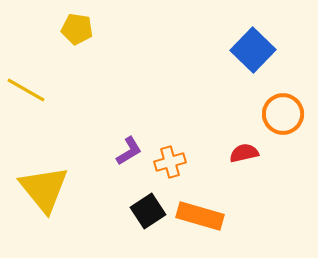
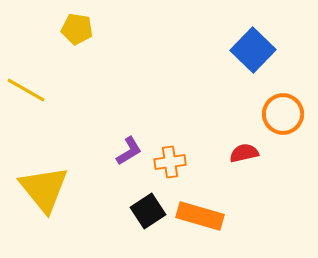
orange cross: rotated 8 degrees clockwise
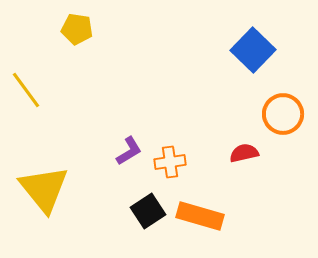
yellow line: rotated 24 degrees clockwise
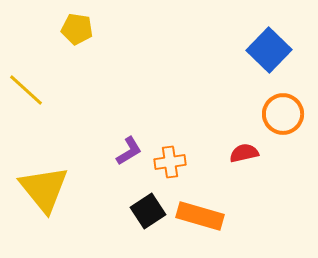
blue square: moved 16 px right
yellow line: rotated 12 degrees counterclockwise
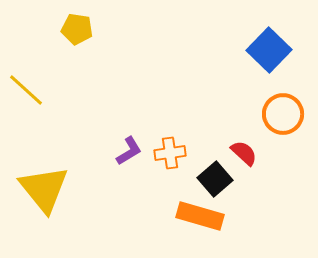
red semicircle: rotated 56 degrees clockwise
orange cross: moved 9 px up
black square: moved 67 px right, 32 px up; rotated 8 degrees counterclockwise
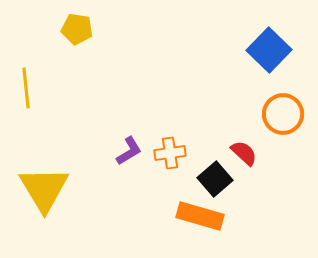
yellow line: moved 2 px up; rotated 42 degrees clockwise
yellow triangle: rotated 8 degrees clockwise
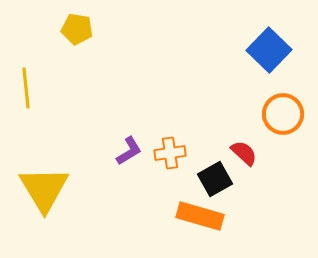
black square: rotated 12 degrees clockwise
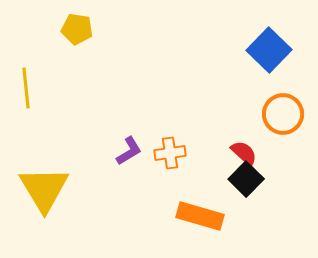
black square: moved 31 px right; rotated 16 degrees counterclockwise
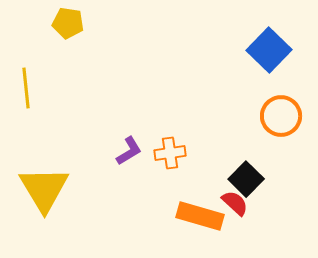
yellow pentagon: moved 9 px left, 6 px up
orange circle: moved 2 px left, 2 px down
red semicircle: moved 9 px left, 50 px down
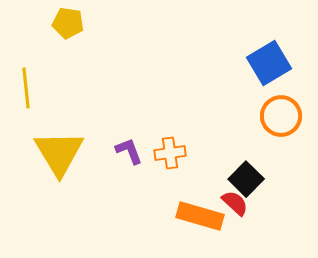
blue square: moved 13 px down; rotated 15 degrees clockwise
purple L-shape: rotated 80 degrees counterclockwise
yellow triangle: moved 15 px right, 36 px up
